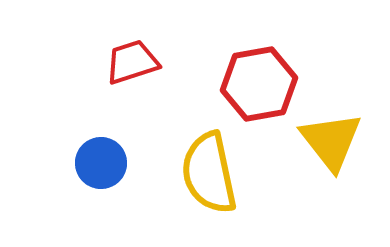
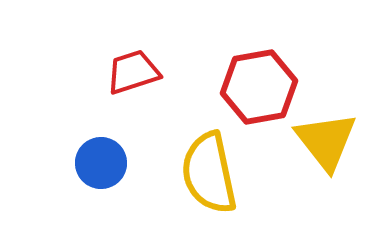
red trapezoid: moved 1 px right, 10 px down
red hexagon: moved 3 px down
yellow triangle: moved 5 px left
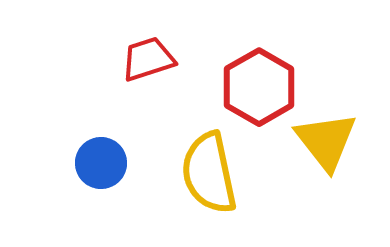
red trapezoid: moved 15 px right, 13 px up
red hexagon: rotated 20 degrees counterclockwise
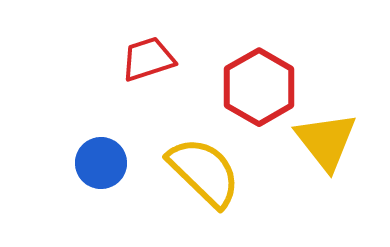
yellow semicircle: moved 5 px left, 1 px up; rotated 146 degrees clockwise
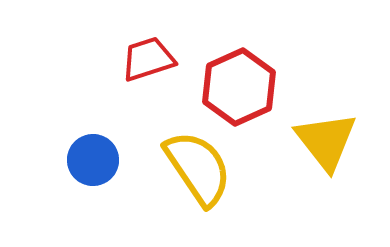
red hexagon: moved 20 px left; rotated 6 degrees clockwise
blue circle: moved 8 px left, 3 px up
yellow semicircle: moved 6 px left, 4 px up; rotated 12 degrees clockwise
